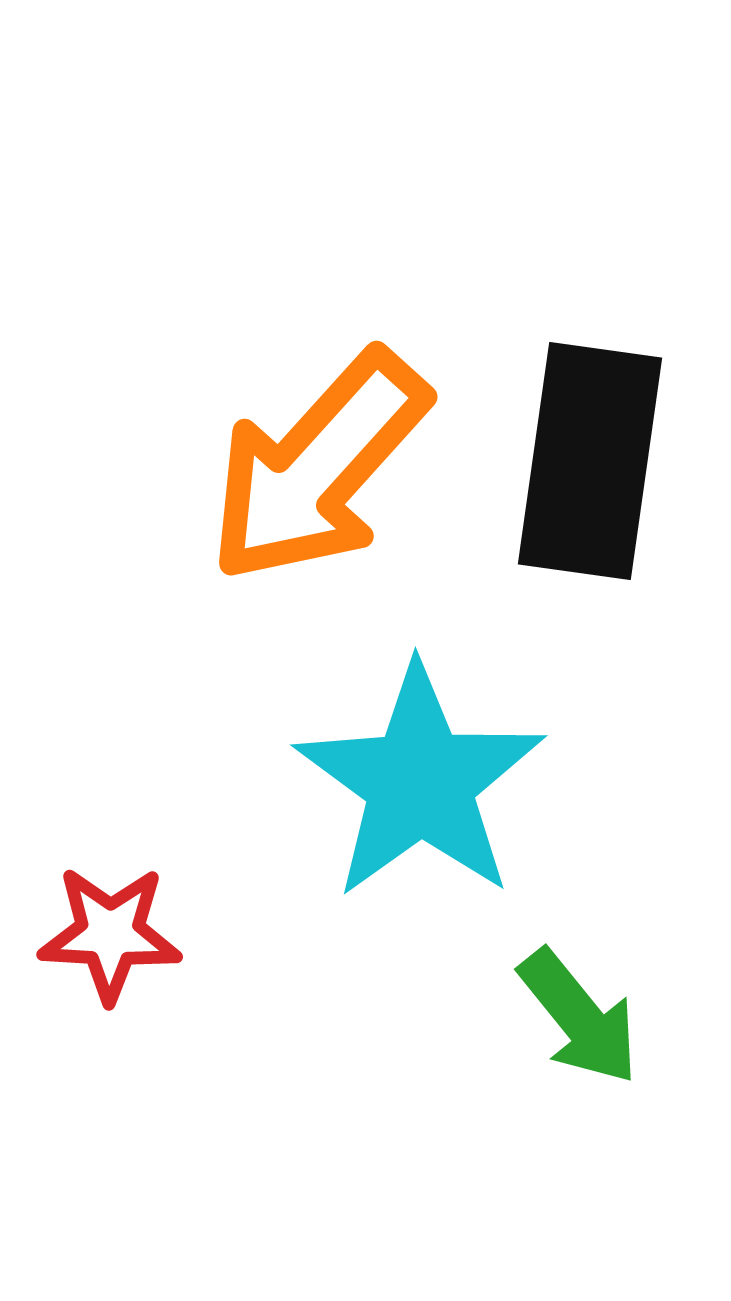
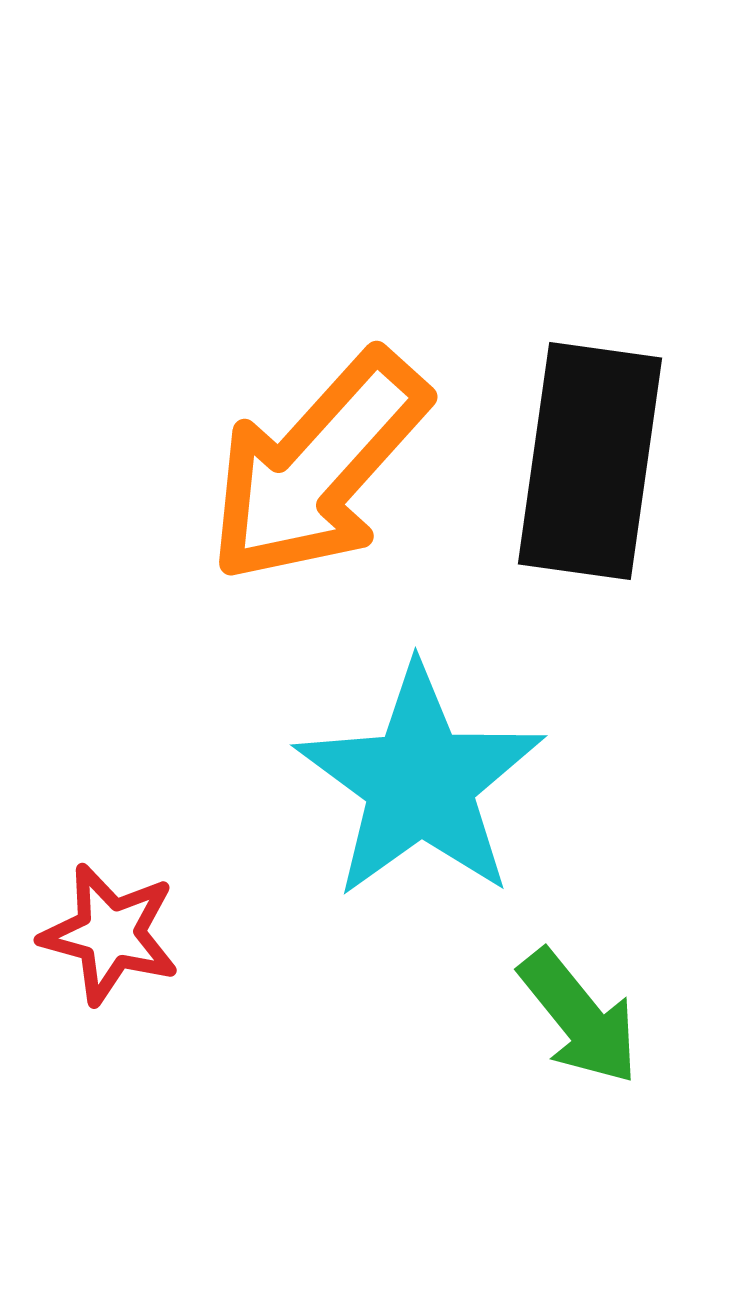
red star: rotated 12 degrees clockwise
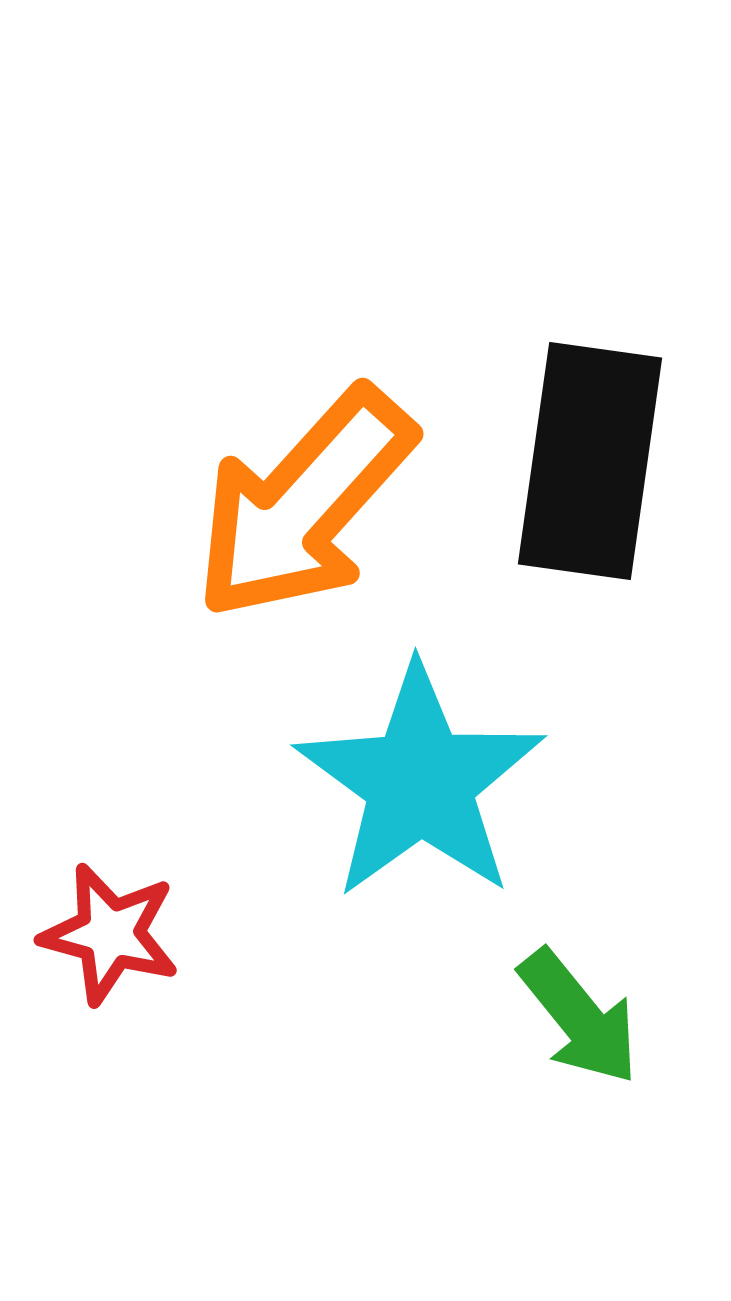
orange arrow: moved 14 px left, 37 px down
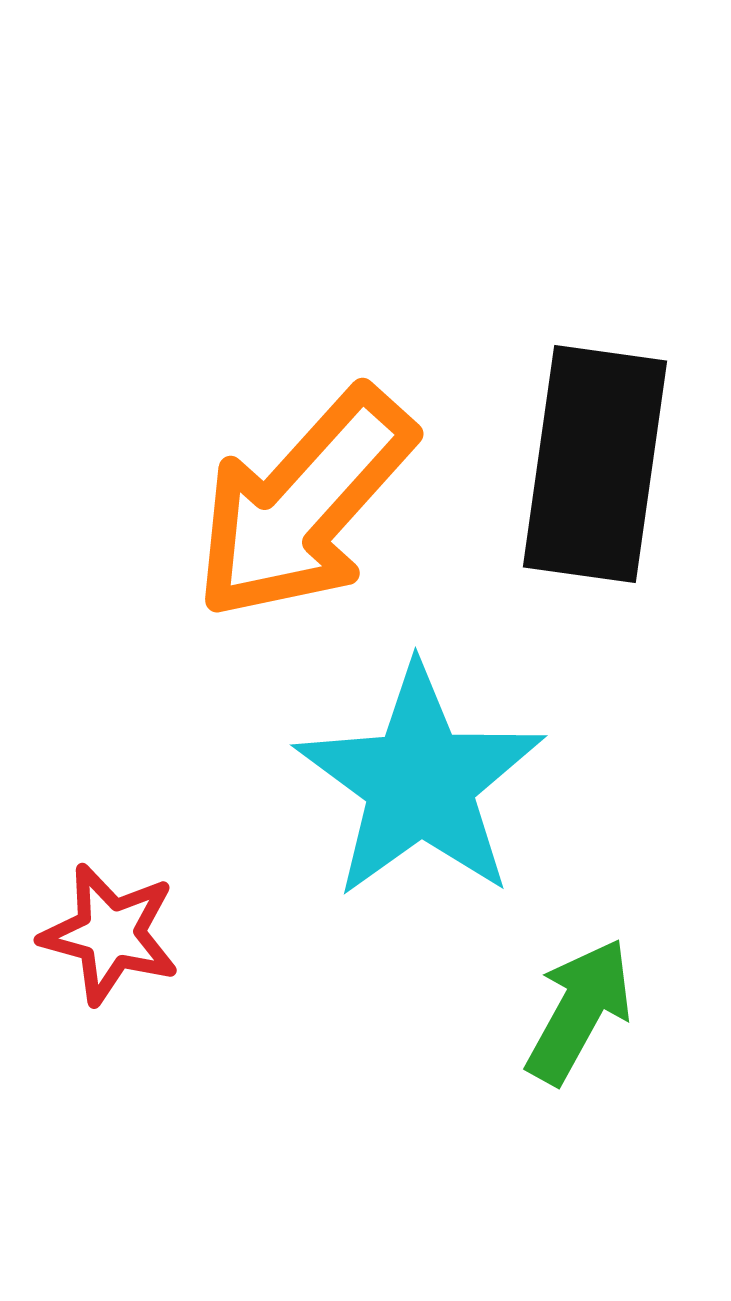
black rectangle: moved 5 px right, 3 px down
green arrow: moved 6 px up; rotated 112 degrees counterclockwise
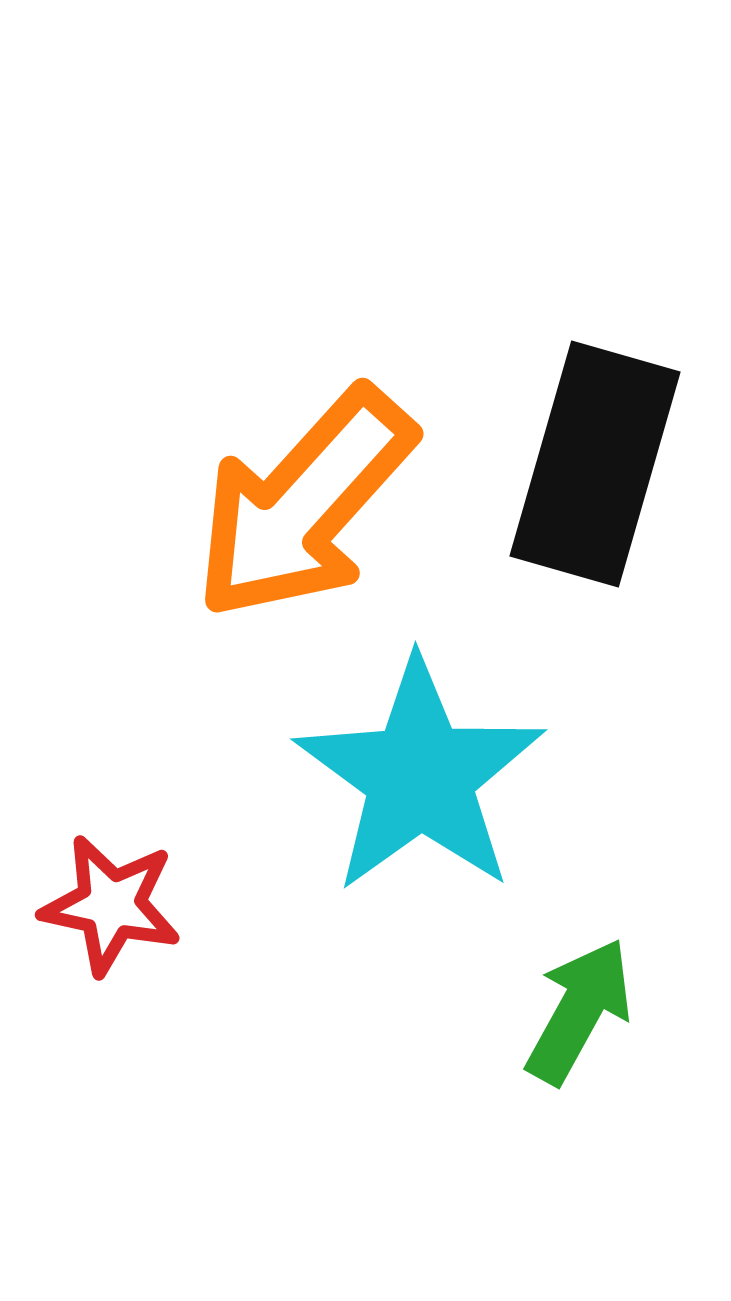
black rectangle: rotated 8 degrees clockwise
cyan star: moved 6 px up
red star: moved 1 px right, 29 px up; rotated 3 degrees counterclockwise
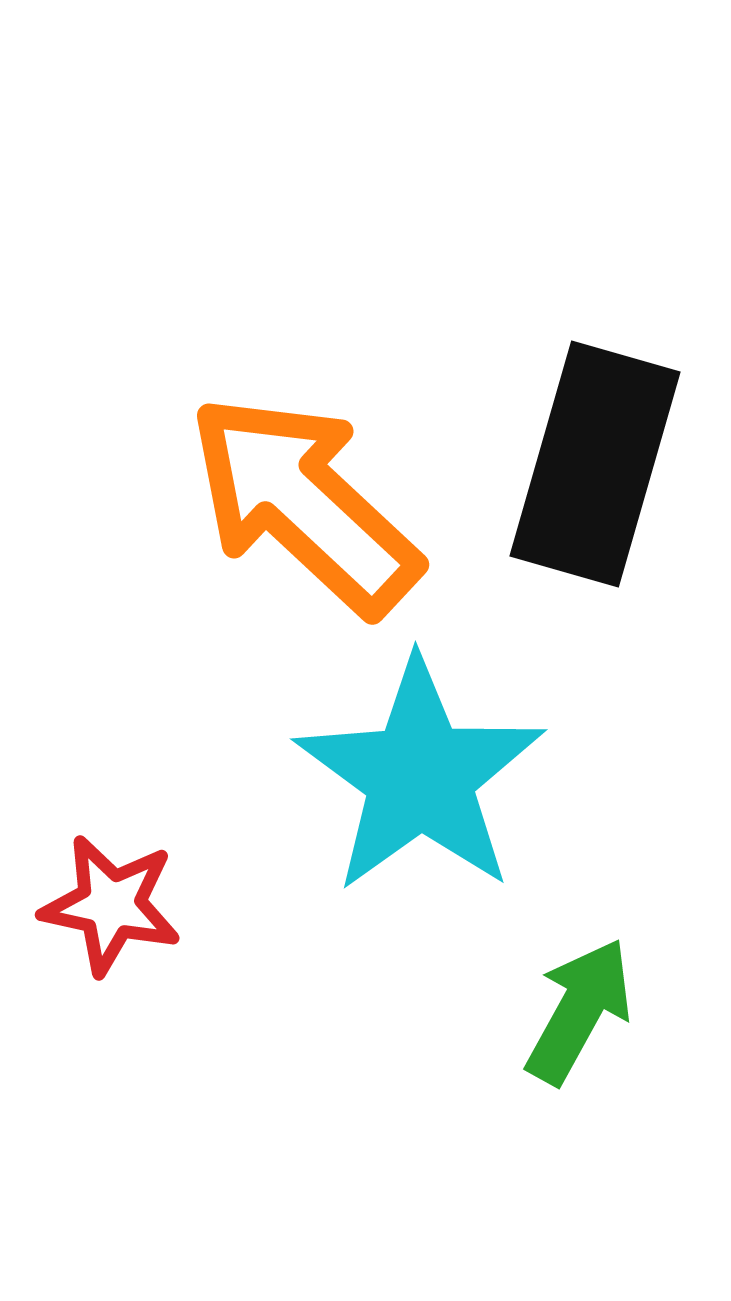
orange arrow: rotated 91 degrees clockwise
